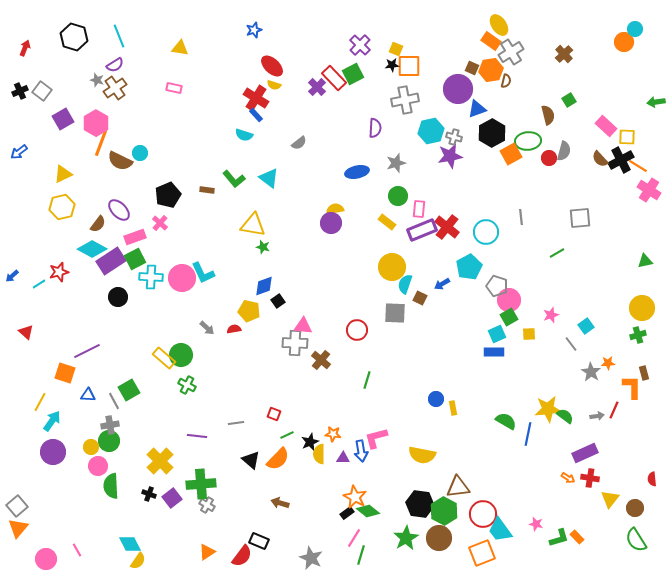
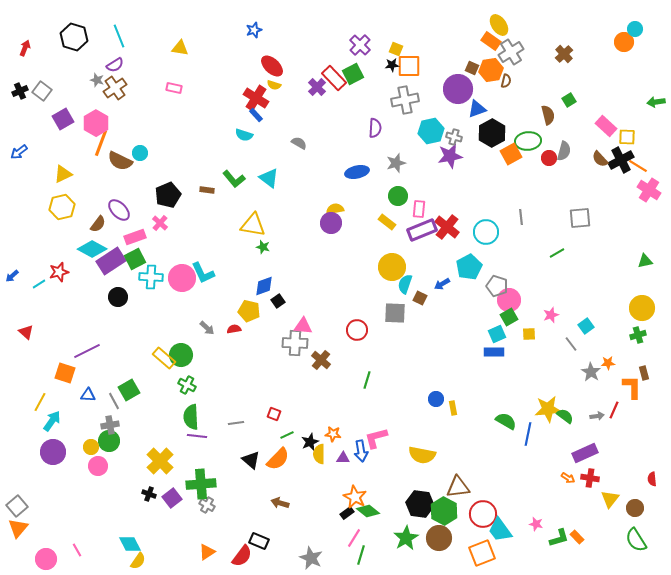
gray semicircle at (299, 143): rotated 112 degrees counterclockwise
green semicircle at (111, 486): moved 80 px right, 69 px up
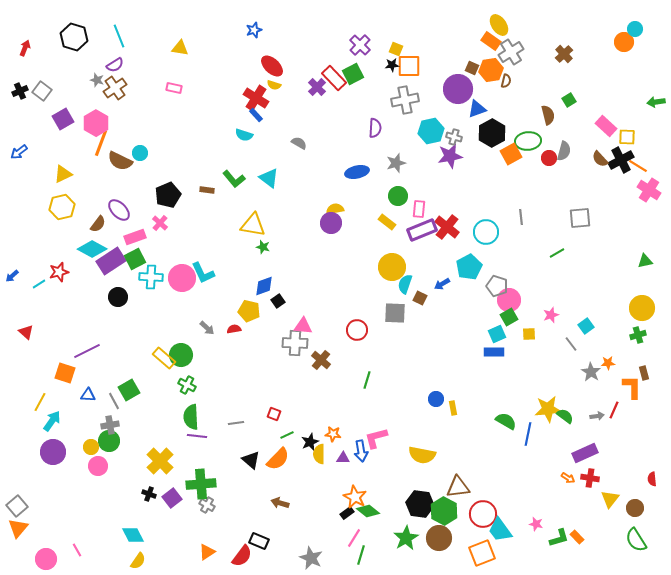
cyan diamond at (130, 544): moved 3 px right, 9 px up
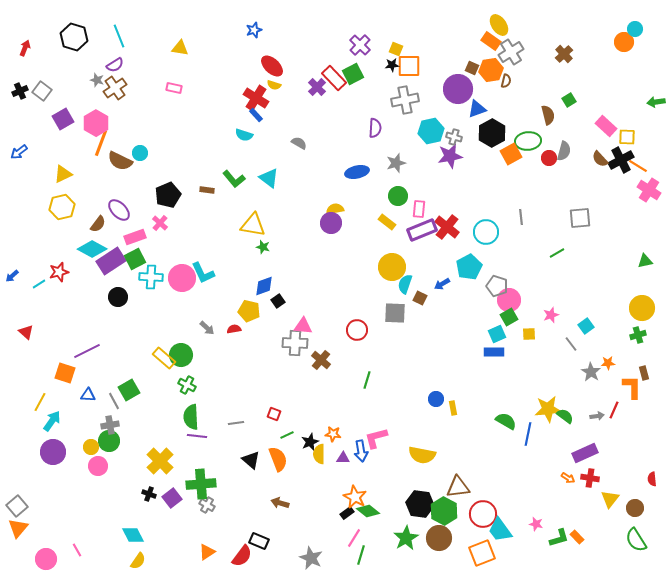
orange semicircle at (278, 459): rotated 65 degrees counterclockwise
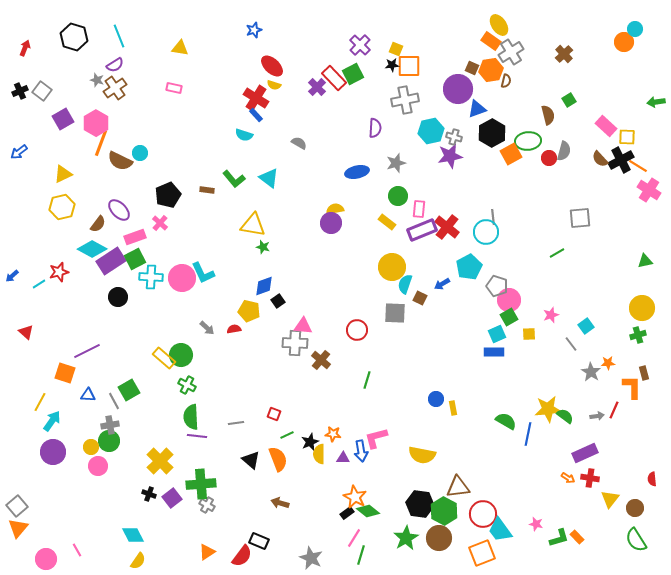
gray line at (521, 217): moved 28 px left
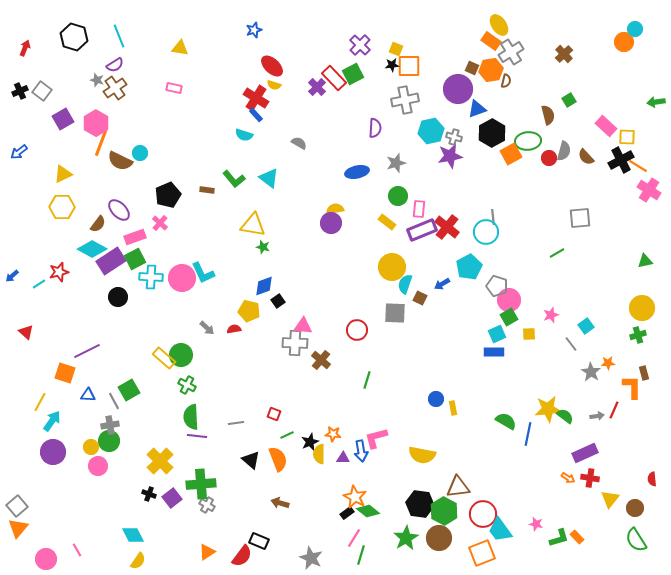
brown semicircle at (600, 159): moved 14 px left, 2 px up
yellow hexagon at (62, 207): rotated 15 degrees clockwise
